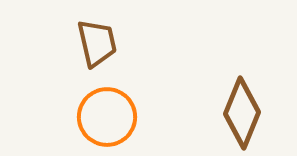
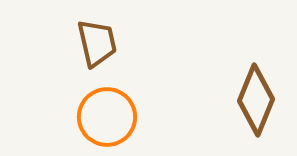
brown diamond: moved 14 px right, 13 px up
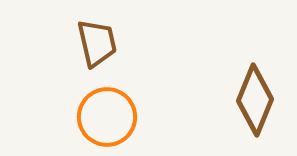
brown diamond: moved 1 px left
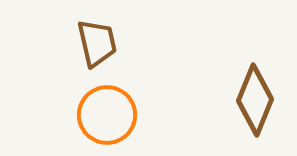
orange circle: moved 2 px up
